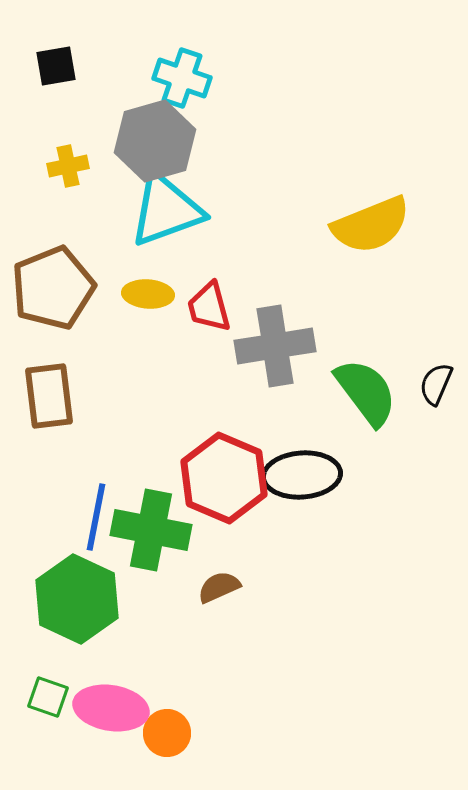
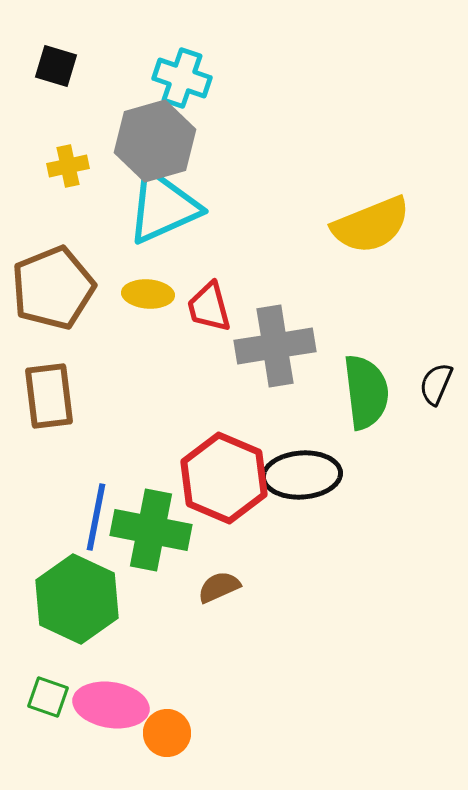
black square: rotated 27 degrees clockwise
cyan triangle: moved 3 px left, 3 px up; rotated 4 degrees counterclockwise
green semicircle: rotated 30 degrees clockwise
pink ellipse: moved 3 px up
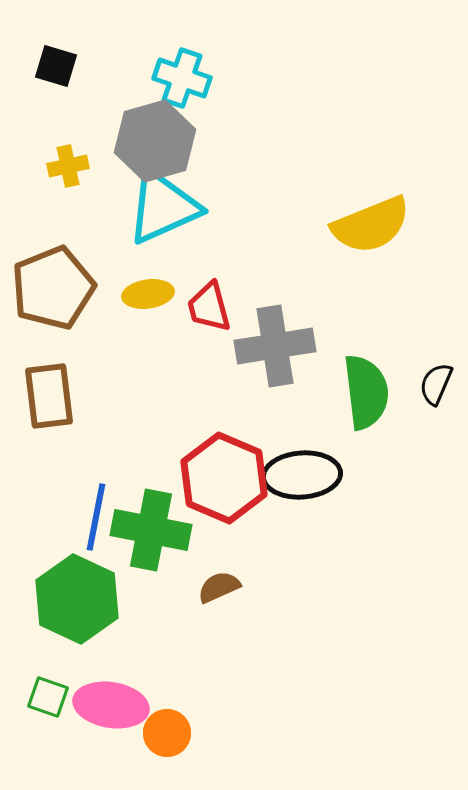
yellow ellipse: rotated 12 degrees counterclockwise
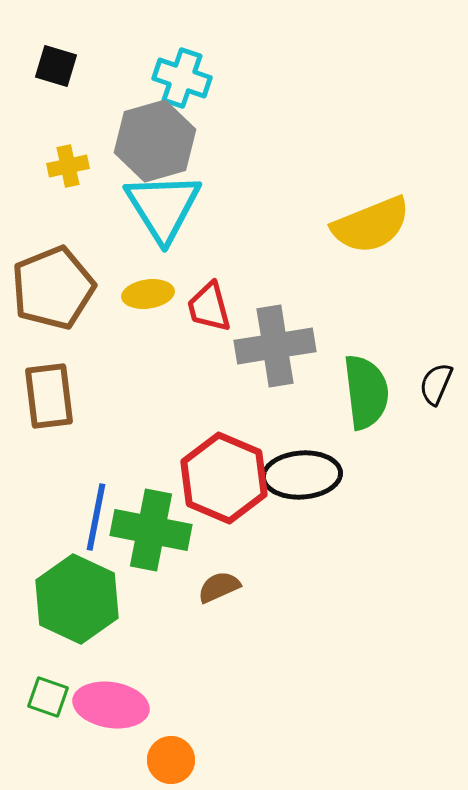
cyan triangle: rotated 38 degrees counterclockwise
orange circle: moved 4 px right, 27 px down
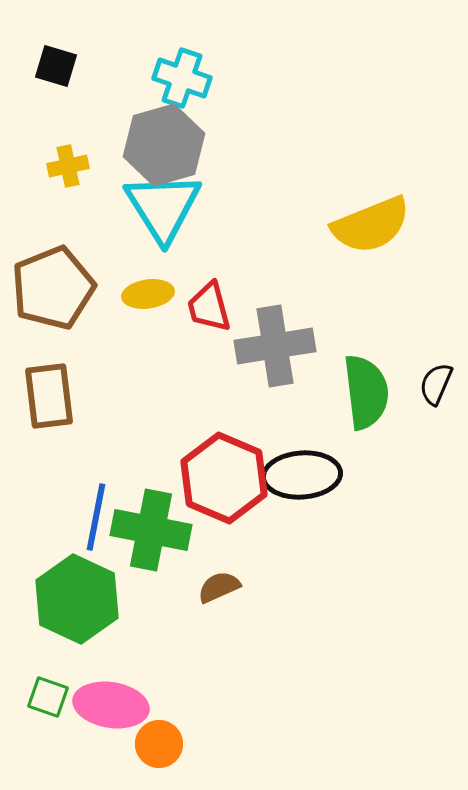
gray hexagon: moved 9 px right, 4 px down
orange circle: moved 12 px left, 16 px up
